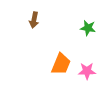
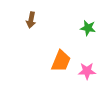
brown arrow: moved 3 px left
orange trapezoid: moved 3 px up
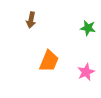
orange trapezoid: moved 12 px left
pink star: moved 1 px left, 1 px down; rotated 24 degrees counterclockwise
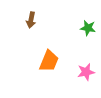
pink star: rotated 12 degrees clockwise
